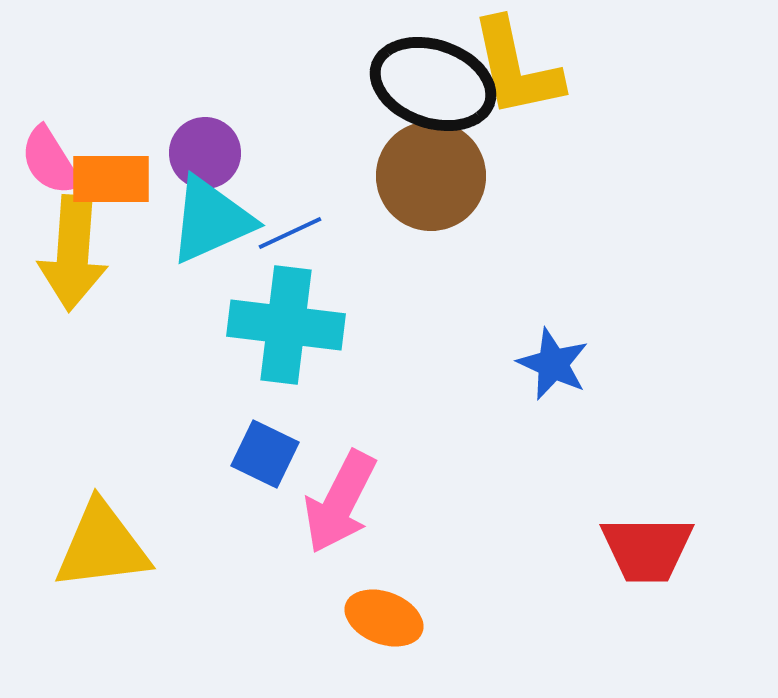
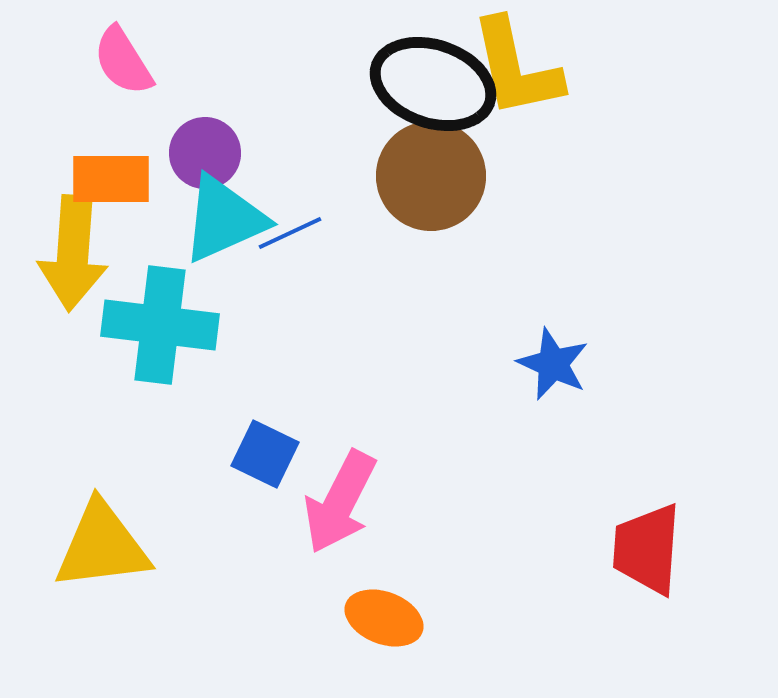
pink semicircle: moved 73 px right, 100 px up
cyan triangle: moved 13 px right, 1 px up
cyan cross: moved 126 px left
red trapezoid: rotated 94 degrees clockwise
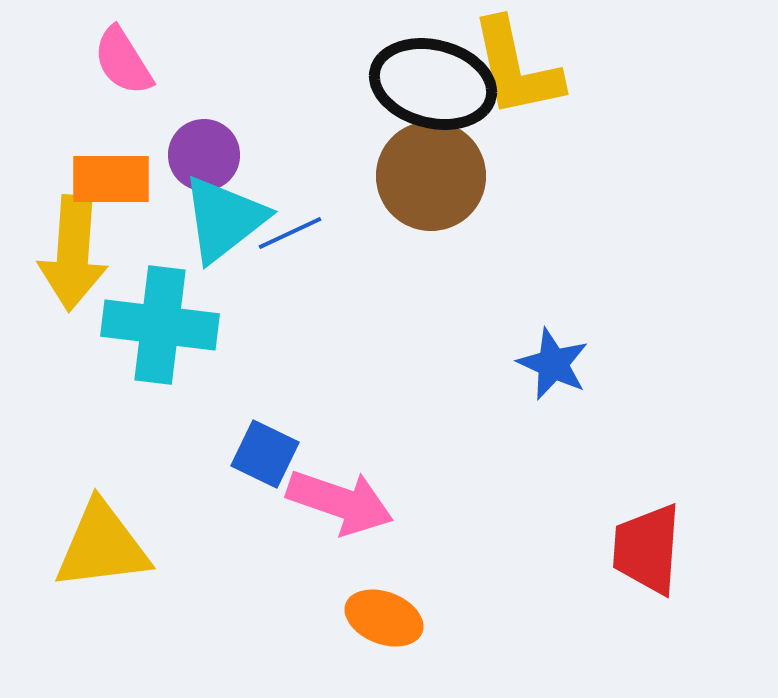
black ellipse: rotated 5 degrees counterclockwise
purple circle: moved 1 px left, 2 px down
cyan triangle: rotated 14 degrees counterclockwise
pink arrow: rotated 98 degrees counterclockwise
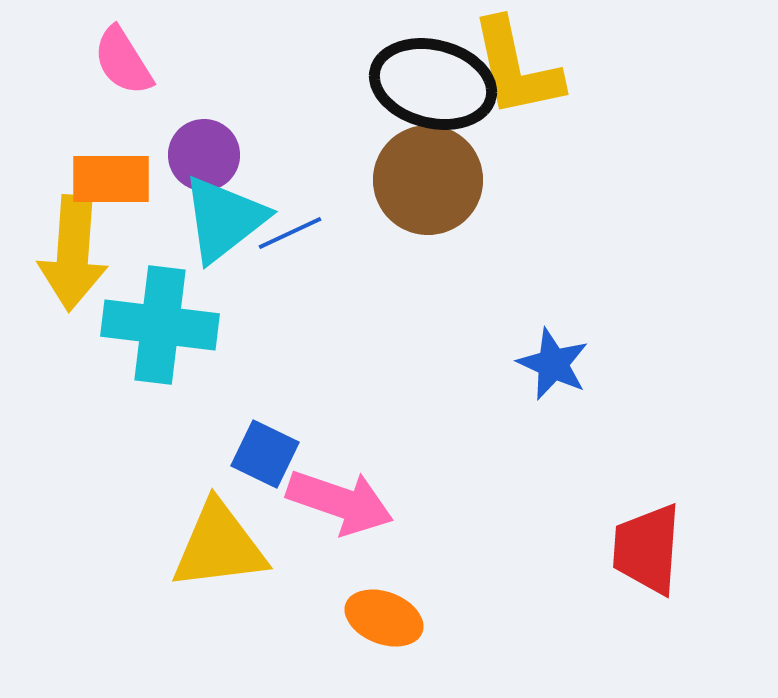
brown circle: moved 3 px left, 4 px down
yellow triangle: moved 117 px right
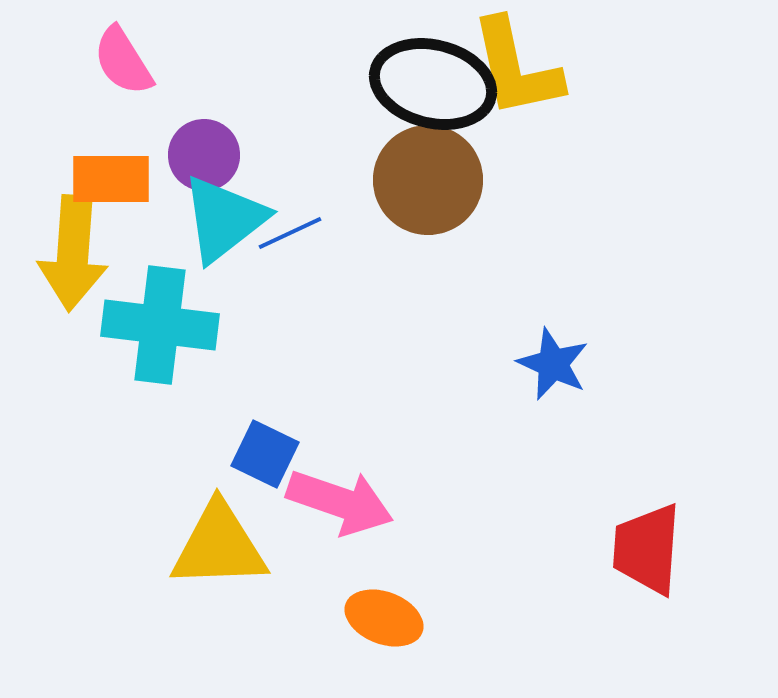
yellow triangle: rotated 5 degrees clockwise
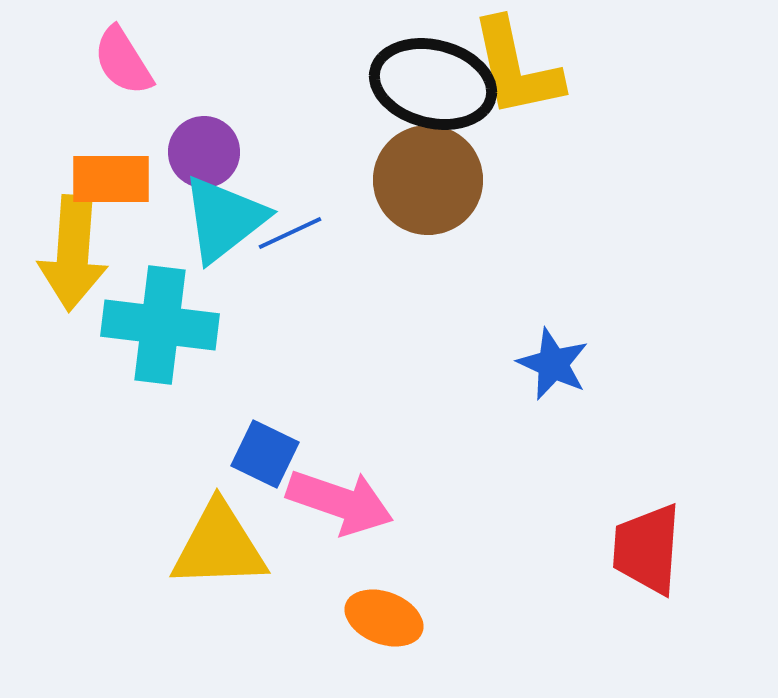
purple circle: moved 3 px up
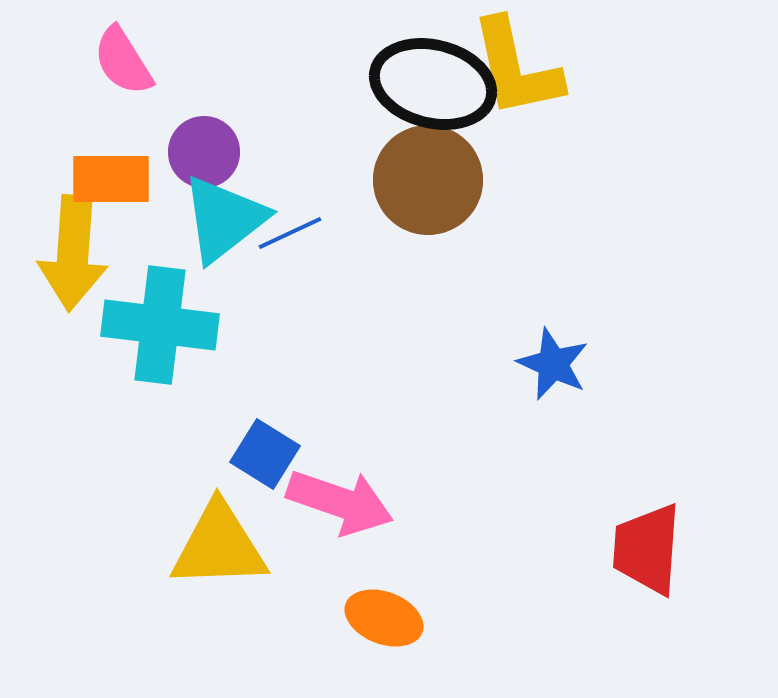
blue square: rotated 6 degrees clockwise
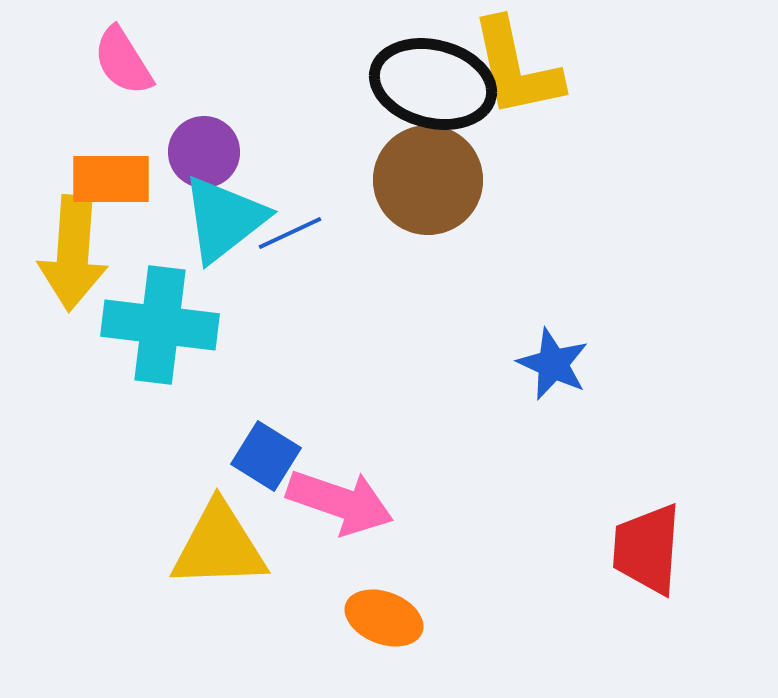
blue square: moved 1 px right, 2 px down
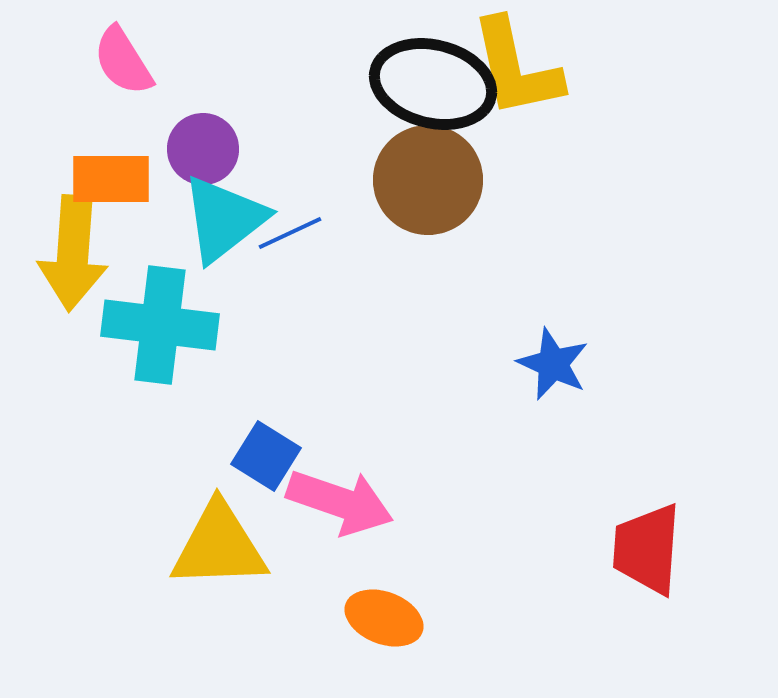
purple circle: moved 1 px left, 3 px up
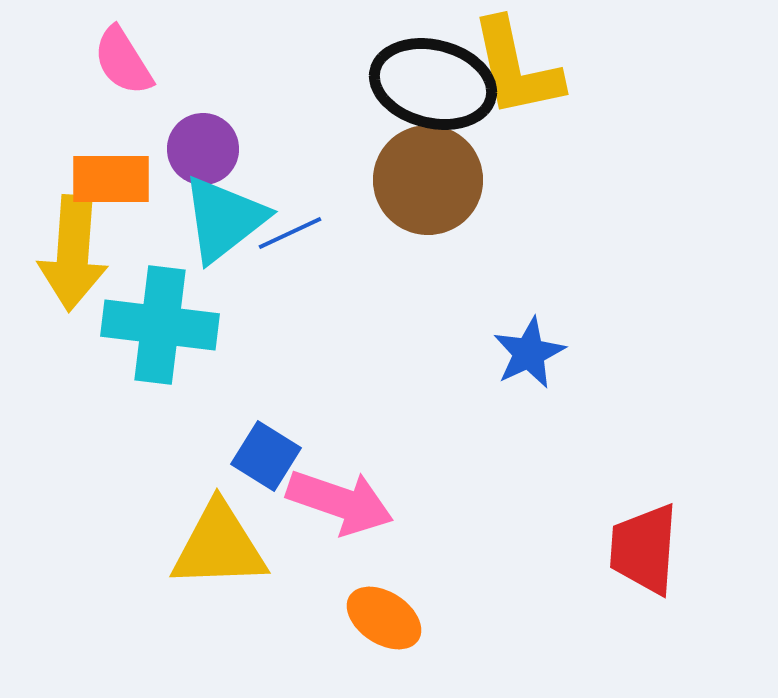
blue star: moved 24 px left, 11 px up; rotated 22 degrees clockwise
red trapezoid: moved 3 px left
orange ellipse: rotated 12 degrees clockwise
